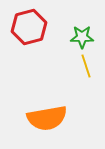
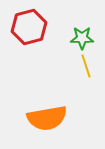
green star: moved 1 px down
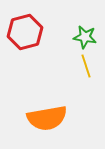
red hexagon: moved 4 px left, 5 px down
green star: moved 3 px right, 1 px up; rotated 10 degrees clockwise
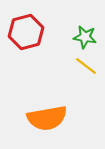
red hexagon: moved 1 px right
yellow line: rotated 35 degrees counterclockwise
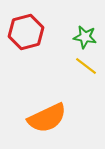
orange semicircle: rotated 15 degrees counterclockwise
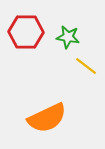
red hexagon: rotated 16 degrees clockwise
green star: moved 17 px left
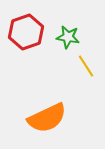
red hexagon: rotated 20 degrees counterclockwise
yellow line: rotated 20 degrees clockwise
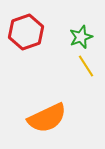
green star: moved 13 px right; rotated 30 degrees counterclockwise
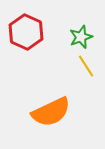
red hexagon: rotated 16 degrees counterclockwise
orange semicircle: moved 4 px right, 6 px up
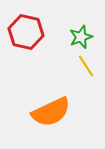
red hexagon: rotated 12 degrees counterclockwise
